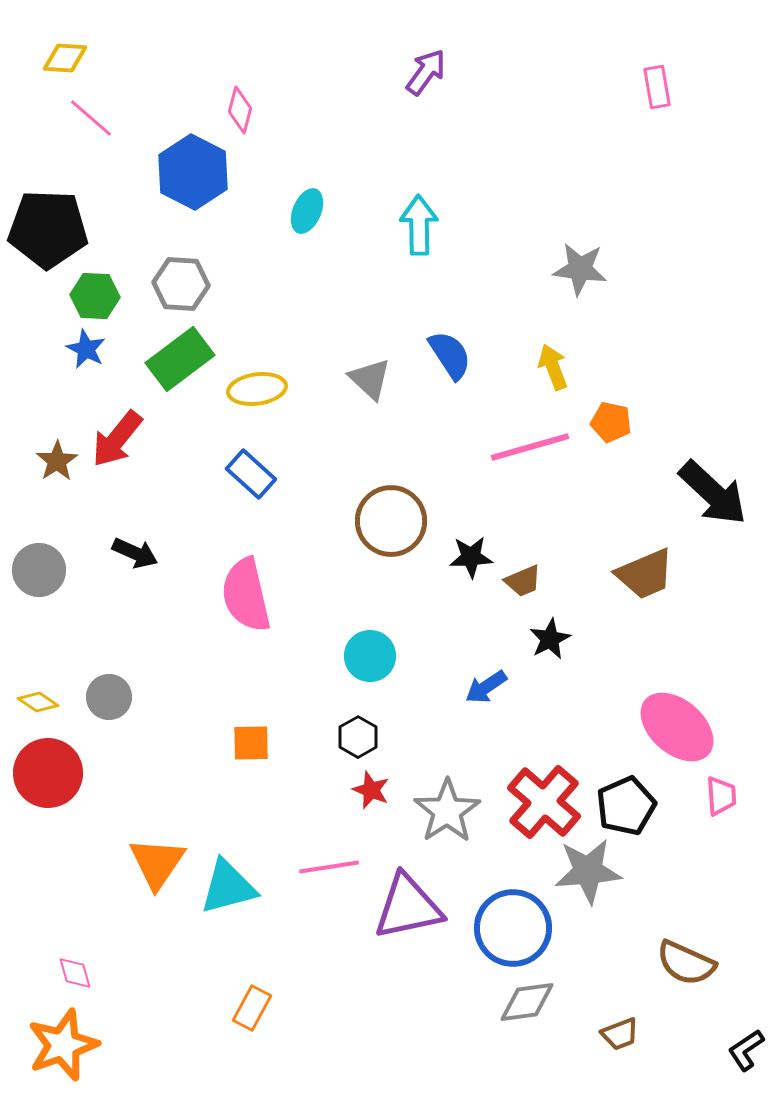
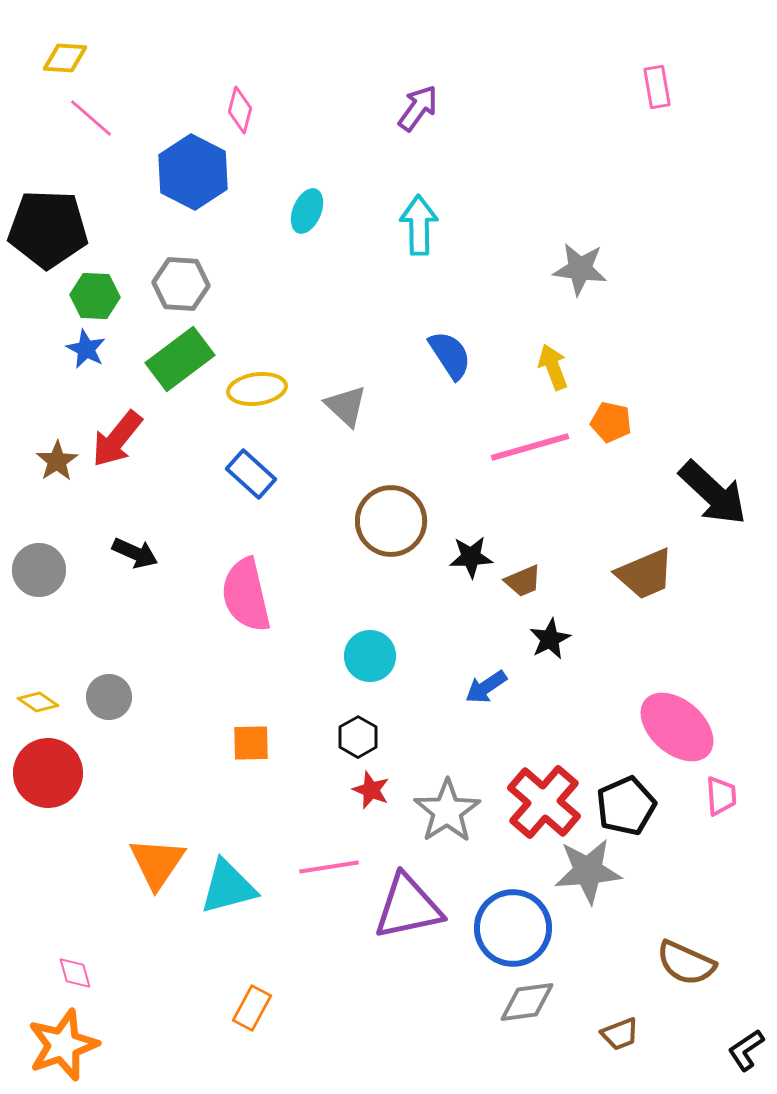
purple arrow at (426, 72): moved 8 px left, 36 px down
gray triangle at (370, 379): moved 24 px left, 27 px down
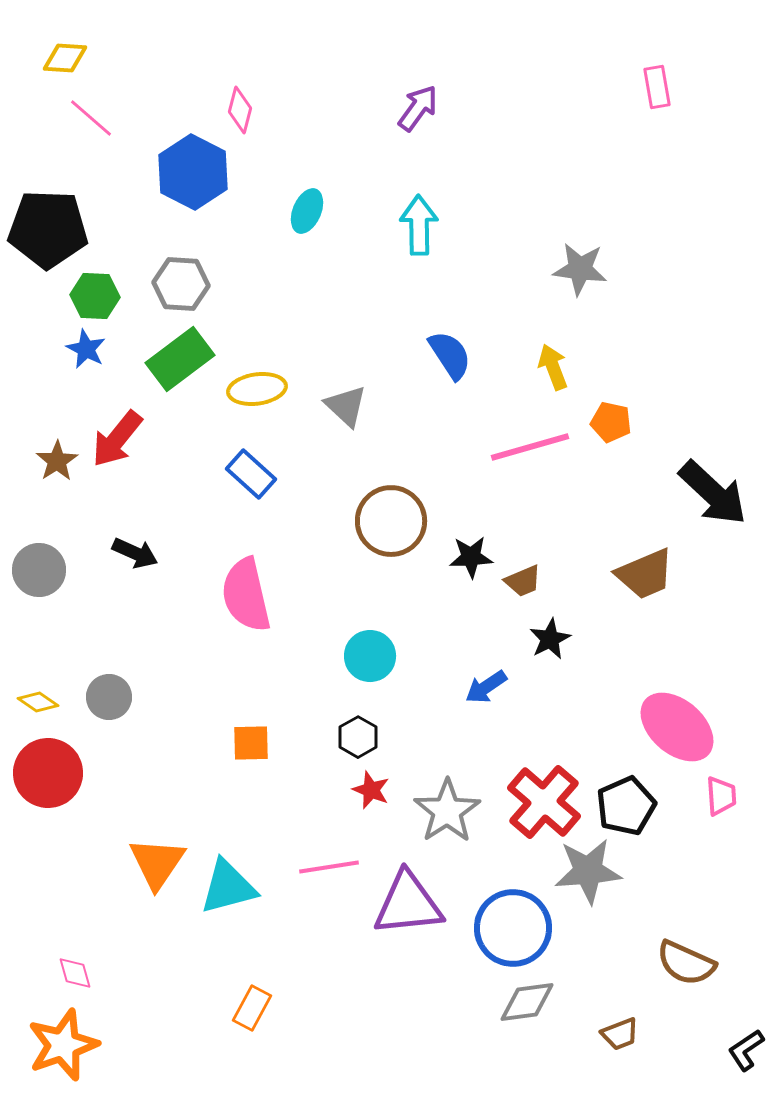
purple triangle at (408, 907): moved 3 px up; rotated 6 degrees clockwise
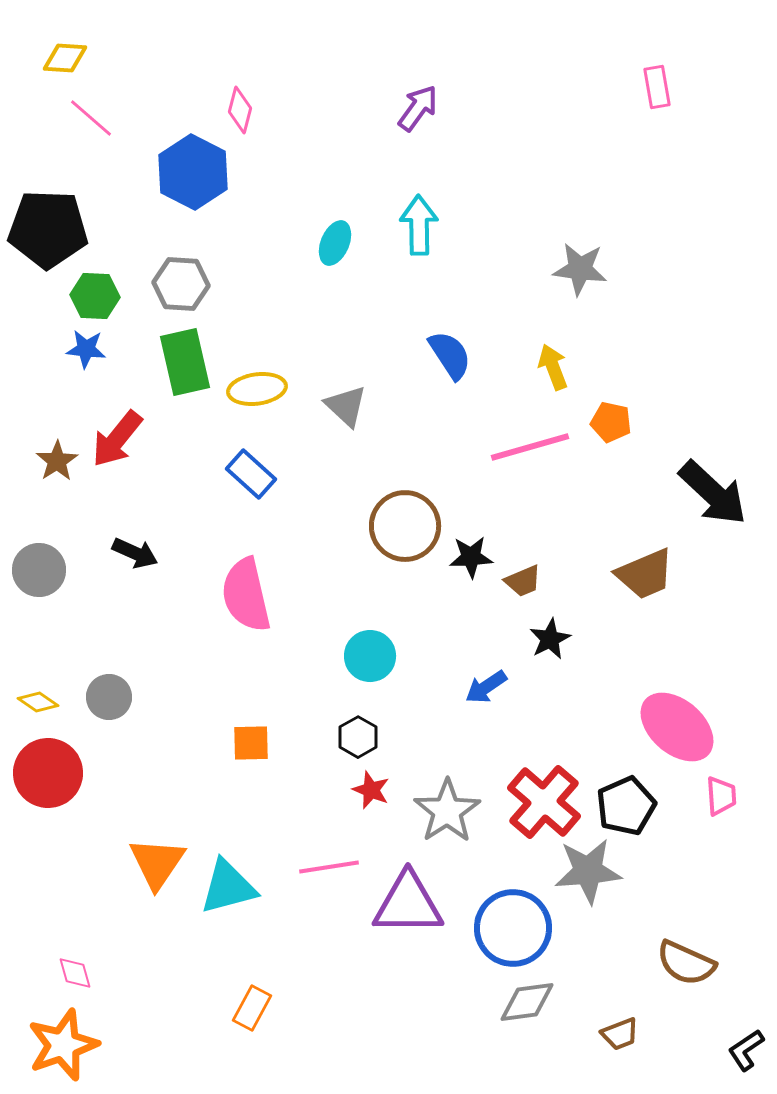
cyan ellipse at (307, 211): moved 28 px right, 32 px down
blue star at (86, 349): rotated 21 degrees counterclockwise
green rectangle at (180, 359): moved 5 px right, 3 px down; rotated 66 degrees counterclockwise
brown circle at (391, 521): moved 14 px right, 5 px down
purple triangle at (408, 904): rotated 6 degrees clockwise
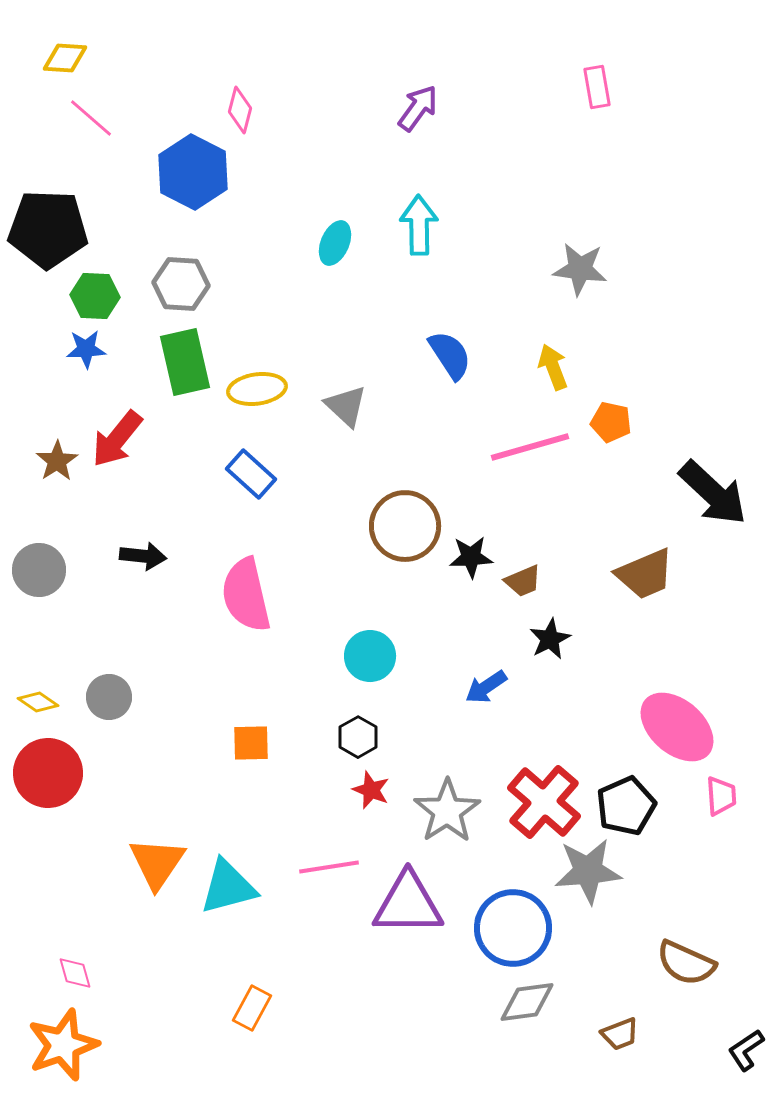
pink rectangle at (657, 87): moved 60 px left
blue star at (86, 349): rotated 9 degrees counterclockwise
black arrow at (135, 553): moved 8 px right, 3 px down; rotated 18 degrees counterclockwise
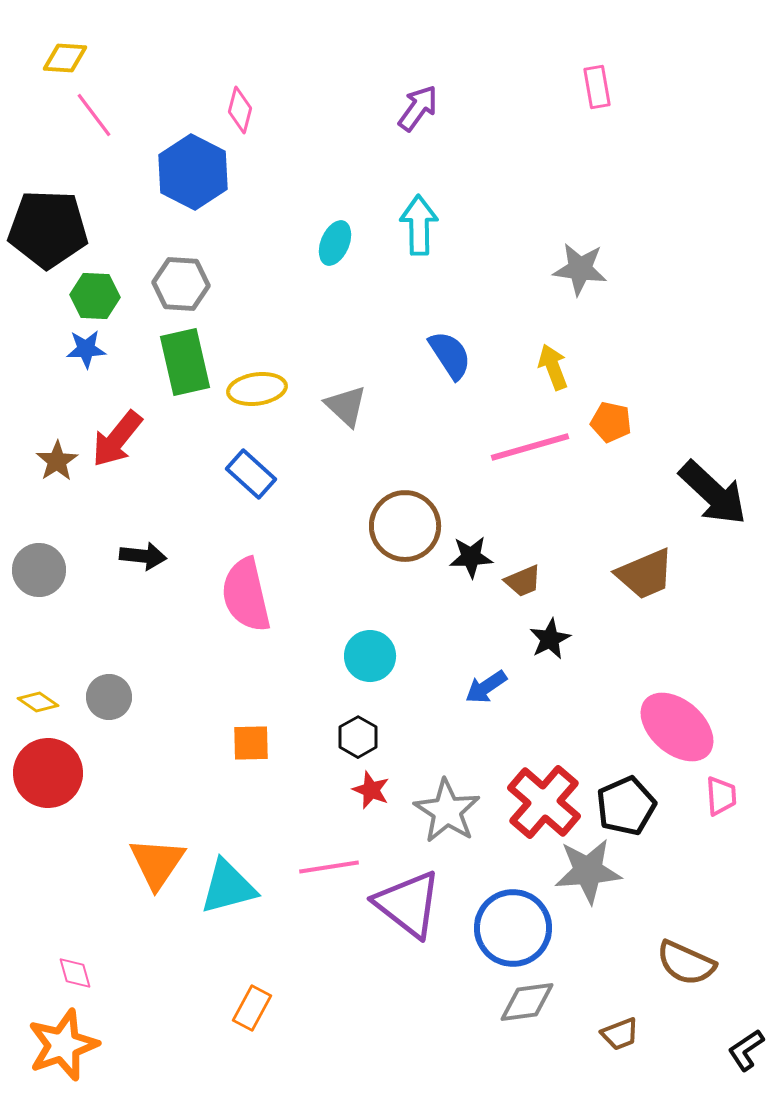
pink line at (91, 118): moved 3 px right, 3 px up; rotated 12 degrees clockwise
gray star at (447, 811): rotated 6 degrees counterclockwise
purple triangle at (408, 904): rotated 38 degrees clockwise
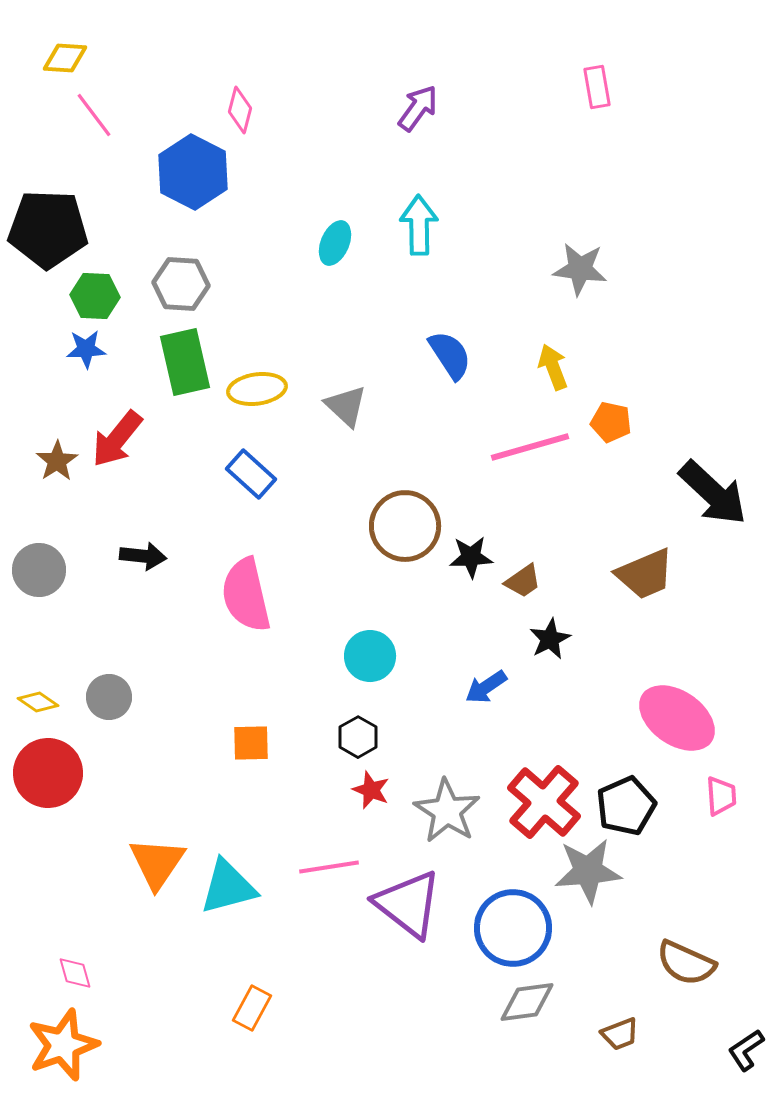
brown trapezoid at (523, 581): rotated 12 degrees counterclockwise
pink ellipse at (677, 727): moved 9 px up; rotated 6 degrees counterclockwise
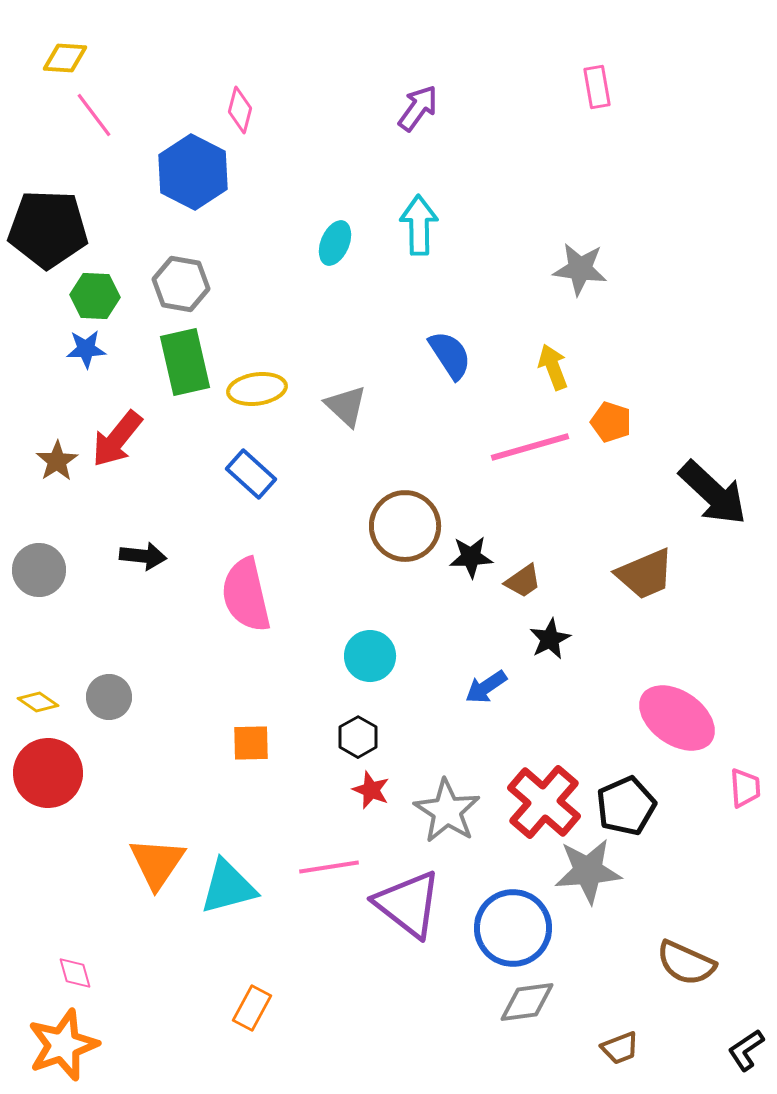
gray hexagon at (181, 284): rotated 6 degrees clockwise
orange pentagon at (611, 422): rotated 6 degrees clockwise
pink trapezoid at (721, 796): moved 24 px right, 8 px up
brown trapezoid at (620, 1034): moved 14 px down
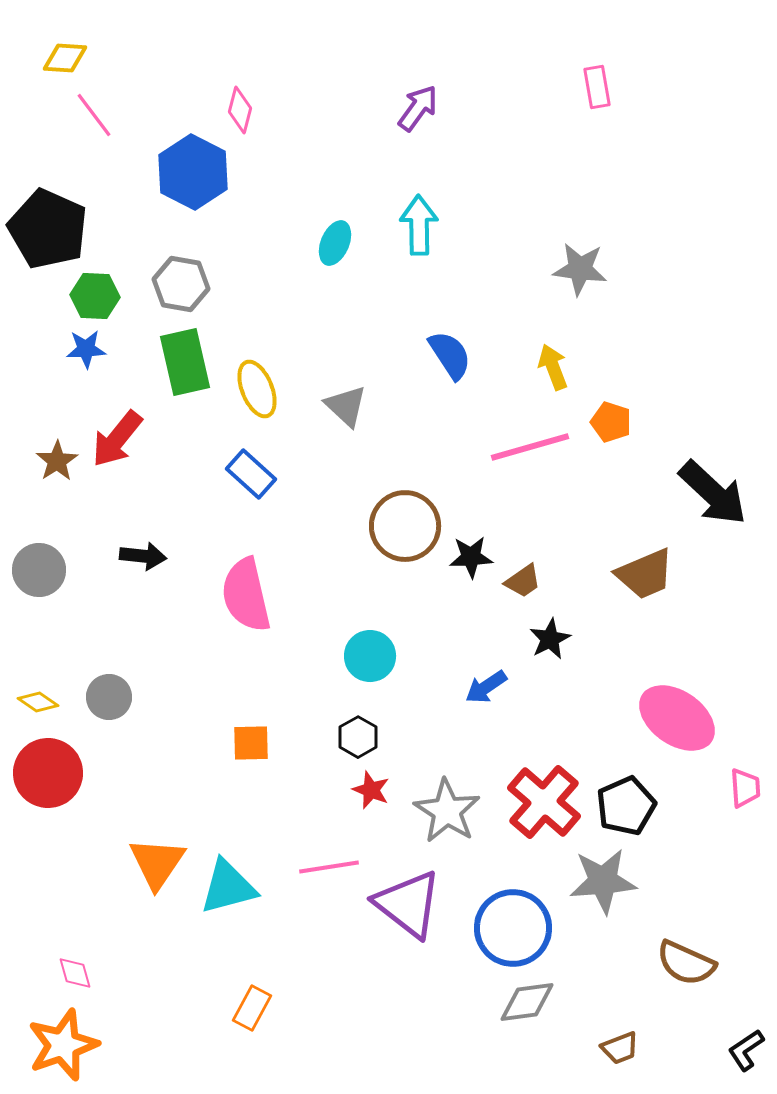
black pentagon at (48, 229): rotated 22 degrees clockwise
yellow ellipse at (257, 389): rotated 76 degrees clockwise
gray star at (588, 871): moved 15 px right, 10 px down
